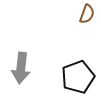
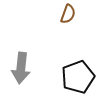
brown semicircle: moved 19 px left
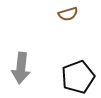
brown semicircle: rotated 54 degrees clockwise
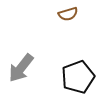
gray arrow: rotated 32 degrees clockwise
